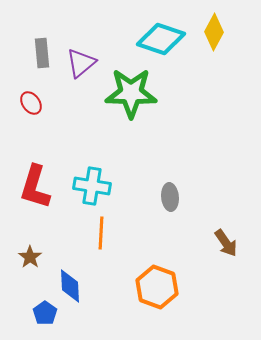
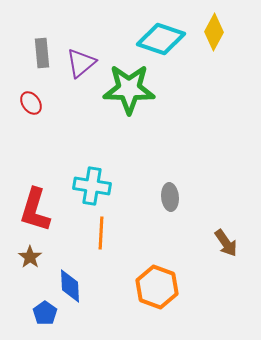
green star: moved 2 px left, 4 px up
red L-shape: moved 23 px down
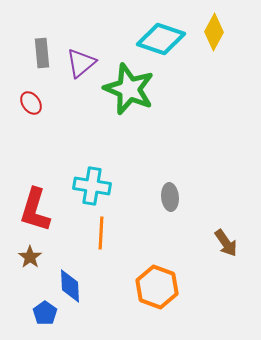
green star: rotated 21 degrees clockwise
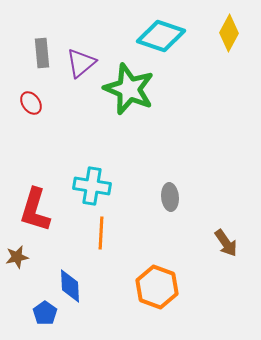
yellow diamond: moved 15 px right, 1 px down
cyan diamond: moved 3 px up
brown star: moved 13 px left; rotated 25 degrees clockwise
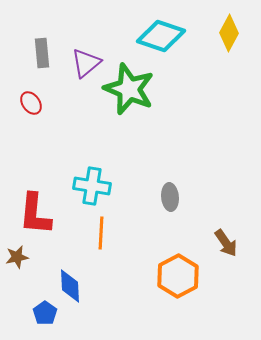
purple triangle: moved 5 px right
red L-shape: moved 4 px down; rotated 12 degrees counterclockwise
orange hexagon: moved 21 px right, 11 px up; rotated 12 degrees clockwise
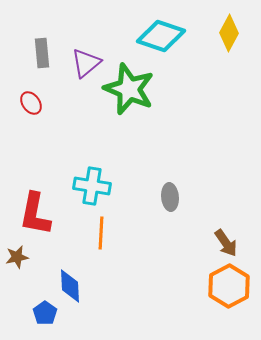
red L-shape: rotated 6 degrees clockwise
orange hexagon: moved 51 px right, 10 px down
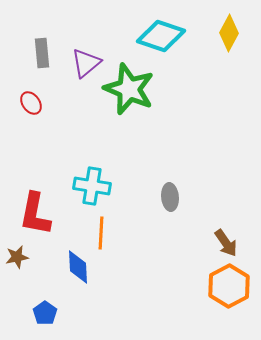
blue diamond: moved 8 px right, 19 px up
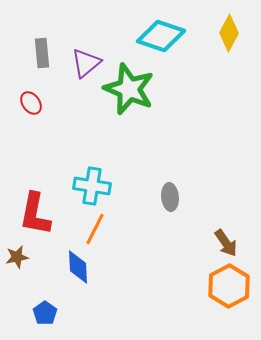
orange line: moved 6 px left, 4 px up; rotated 24 degrees clockwise
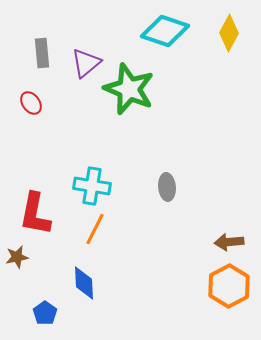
cyan diamond: moved 4 px right, 5 px up
gray ellipse: moved 3 px left, 10 px up
brown arrow: moved 3 px right, 1 px up; rotated 120 degrees clockwise
blue diamond: moved 6 px right, 16 px down
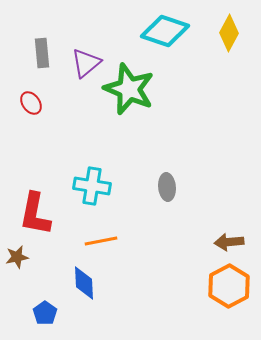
orange line: moved 6 px right, 12 px down; rotated 52 degrees clockwise
